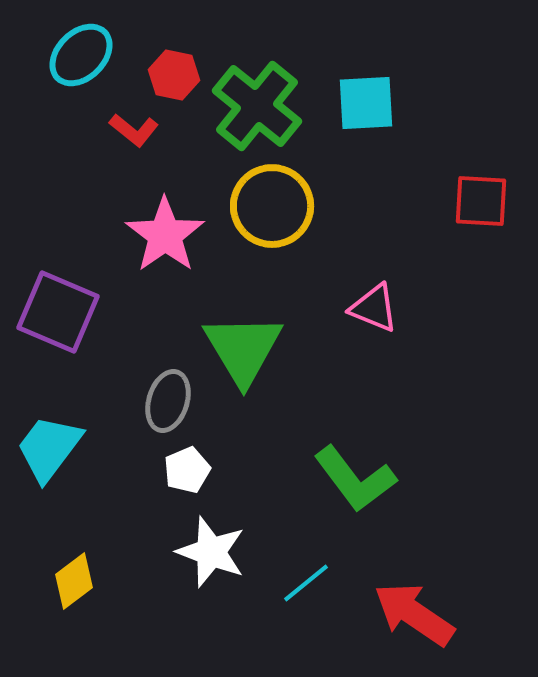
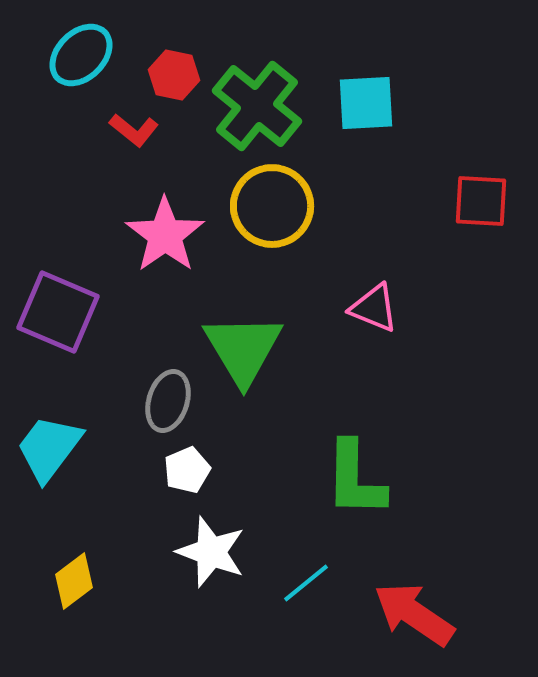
green L-shape: rotated 38 degrees clockwise
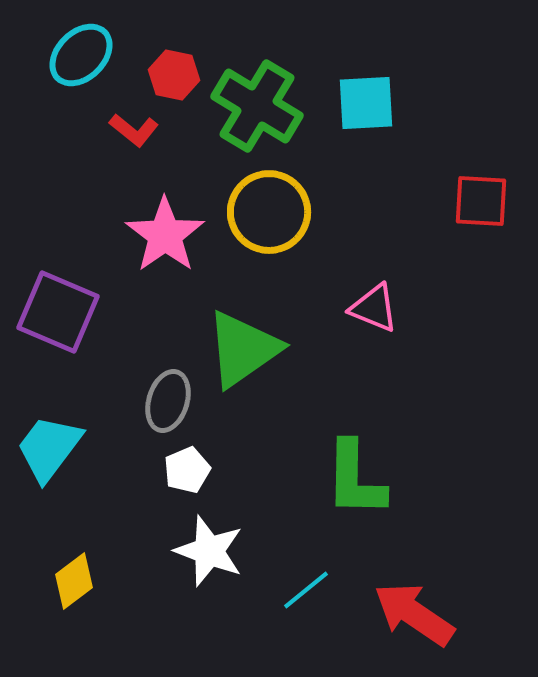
green cross: rotated 8 degrees counterclockwise
yellow circle: moved 3 px left, 6 px down
green triangle: rotated 26 degrees clockwise
white star: moved 2 px left, 1 px up
cyan line: moved 7 px down
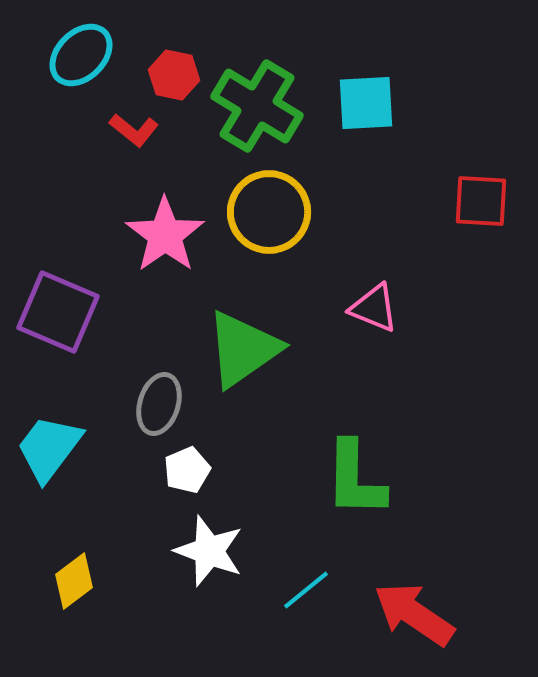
gray ellipse: moved 9 px left, 3 px down
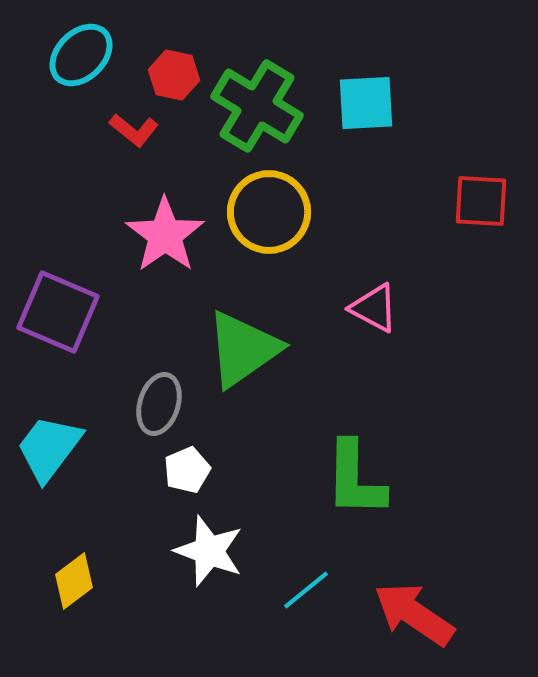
pink triangle: rotated 6 degrees clockwise
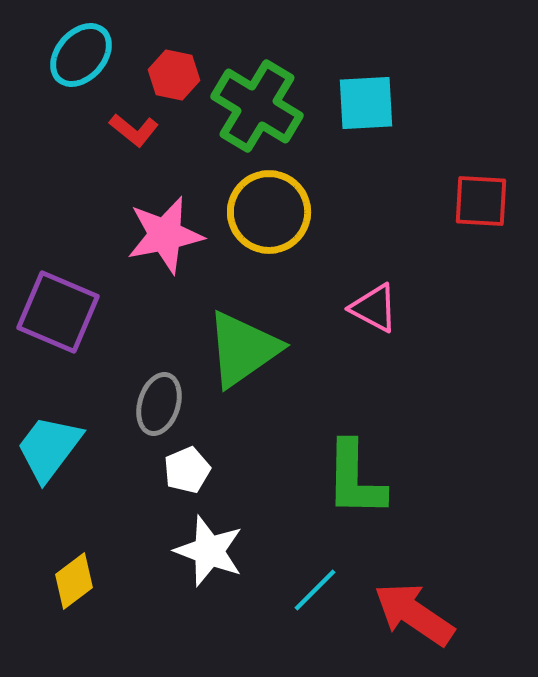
cyan ellipse: rotated 4 degrees counterclockwise
pink star: rotated 24 degrees clockwise
cyan line: moved 9 px right; rotated 6 degrees counterclockwise
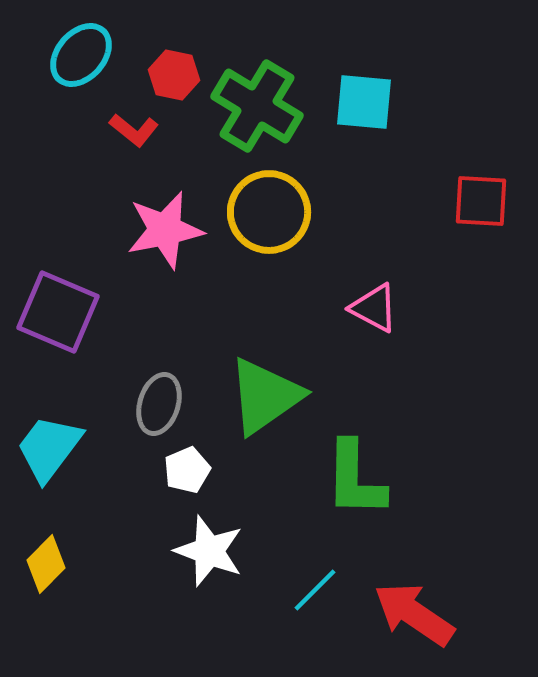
cyan square: moved 2 px left, 1 px up; rotated 8 degrees clockwise
pink star: moved 5 px up
green triangle: moved 22 px right, 47 px down
yellow diamond: moved 28 px left, 17 px up; rotated 8 degrees counterclockwise
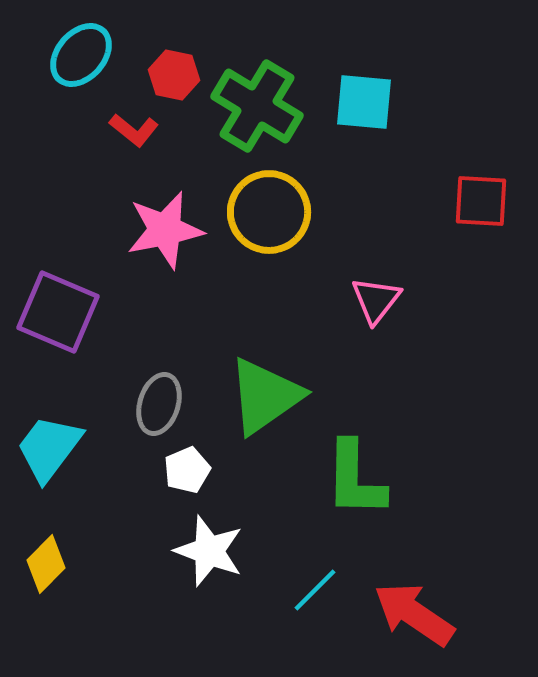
pink triangle: moved 2 px right, 8 px up; rotated 40 degrees clockwise
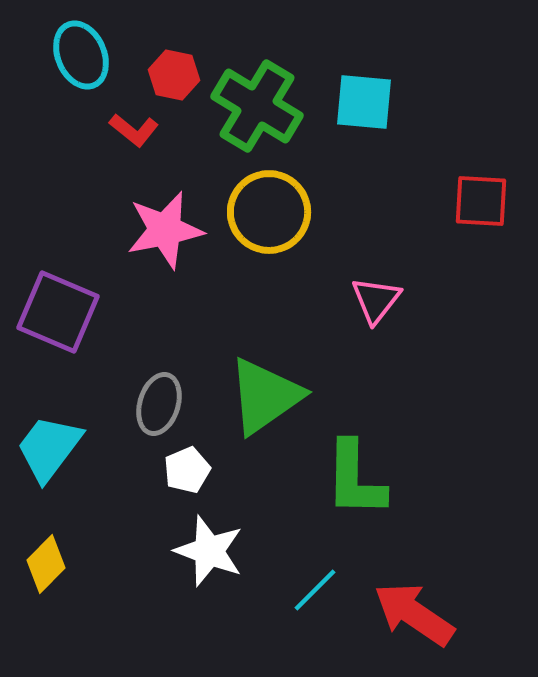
cyan ellipse: rotated 64 degrees counterclockwise
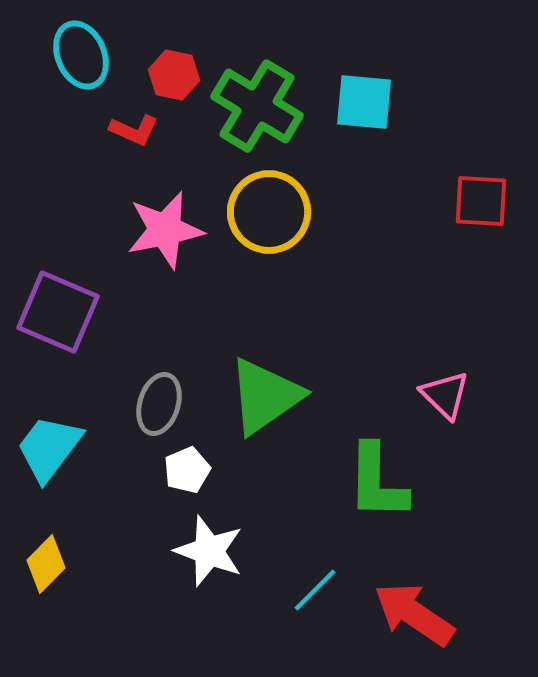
red L-shape: rotated 15 degrees counterclockwise
pink triangle: moved 69 px right, 95 px down; rotated 24 degrees counterclockwise
green L-shape: moved 22 px right, 3 px down
